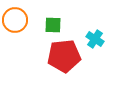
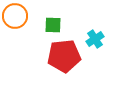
orange circle: moved 4 px up
cyan cross: rotated 24 degrees clockwise
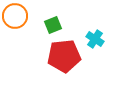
green square: rotated 24 degrees counterclockwise
cyan cross: rotated 24 degrees counterclockwise
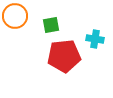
green square: moved 2 px left; rotated 12 degrees clockwise
cyan cross: rotated 24 degrees counterclockwise
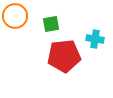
green square: moved 1 px up
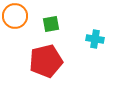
red pentagon: moved 18 px left, 5 px down; rotated 8 degrees counterclockwise
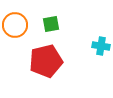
orange circle: moved 9 px down
cyan cross: moved 6 px right, 7 px down
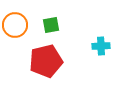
green square: moved 1 px down
cyan cross: rotated 12 degrees counterclockwise
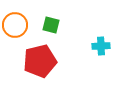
green square: rotated 24 degrees clockwise
red pentagon: moved 6 px left
